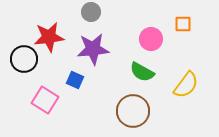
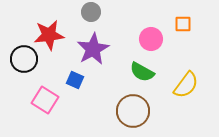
red star: moved 2 px up
purple star: rotated 24 degrees counterclockwise
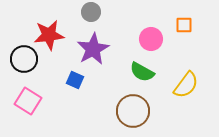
orange square: moved 1 px right, 1 px down
pink square: moved 17 px left, 1 px down
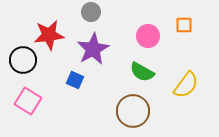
pink circle: moved 3 px left, 3 px up
black circle: moved 1 px left, 1 px down
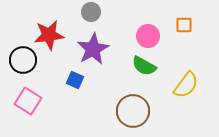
green semicircle: moved 2 px right, 6 px up
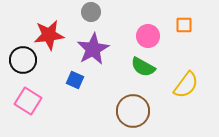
green semicircle: moved 1 px left, 1 px down
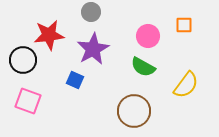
pink square: rotated 12 degrees counterclockwise
brown circle: moved 1 px right
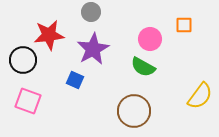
pink circle: moved 2 px right, 3 px down
yellow semicircle: moved 14 px right, 11 px down
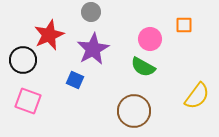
red star: rotated 16 degrees counterclockwise
yellow semicircle: moved 3 px left
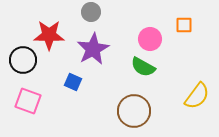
red star: rotated 24 degrees clockwise
blue square: moved 2 px left, 2 px down
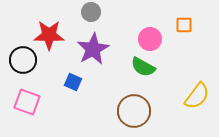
pink square: moved 1 px left, 1 px down
